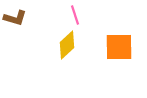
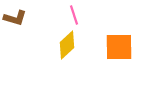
pink line: moved 1 px left
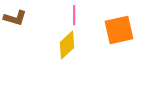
pink line: rotated 18 degrees clockwise
orange square: moved 17 px up; rotated 12 degrees counterclockwise
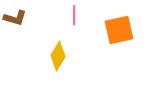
yellow diamond: moved 9 px left, 11 px down; rotated 16 degrees counterclockwise
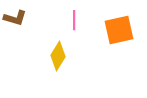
pink line: moved 5 px down
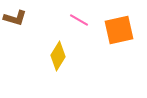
pink line: moved 5 px right; rotated 60 degrees counterclockwise
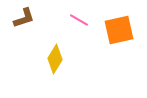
brown L-shape: moved 9 px right; rotated 35 degrees counterclockwise
yellow diamond: moved 3 px left, 3 px down
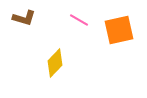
brown L-shape: rotated 35 degrees clockwise
yellow diamond: moved 4 px down; rotated 12 degrees clockwise
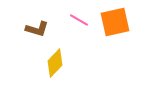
brown L-shape: moved 13 px right, 11 px down
orange square: moved 4 px left, 8 px up
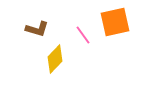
pink line: moved 4 px right, 15 px down; rotated 24 degrees clockwise
yellow diamond: moved 4 px up
